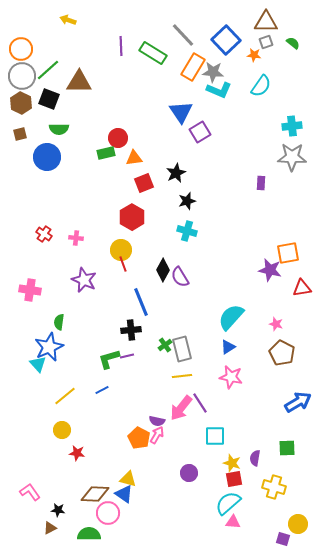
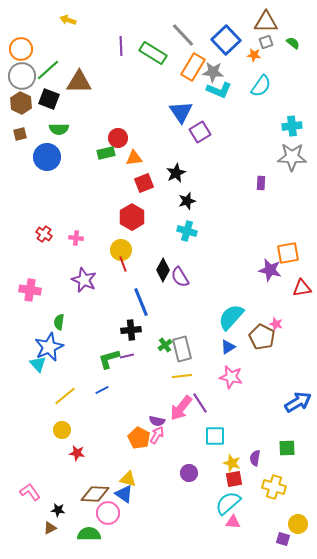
brown pentagon at (282, 353): moved 20 px left, 16 px up
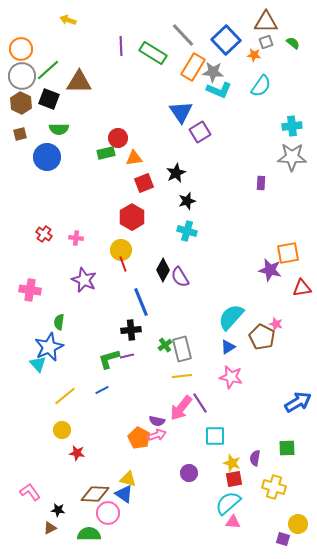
pink arrow at (157, 435): rotated 42 degrees clockwise
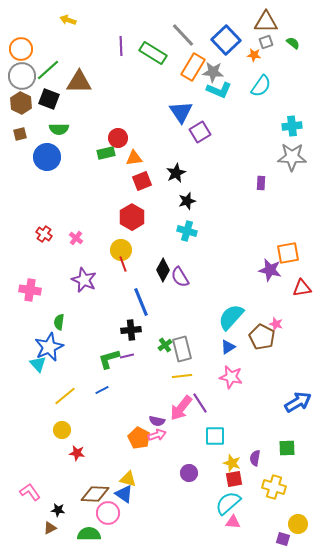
red square at (144, 183): moved 2 px left, 2 px up
pink cross at (76, 238): rotated 32 degrees clockwise
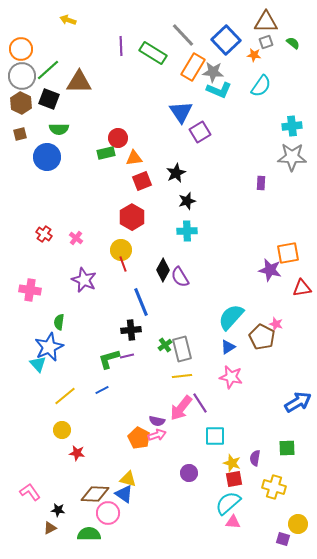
cyan cross at (187, 231): rotated 18 degrees counterclockwise
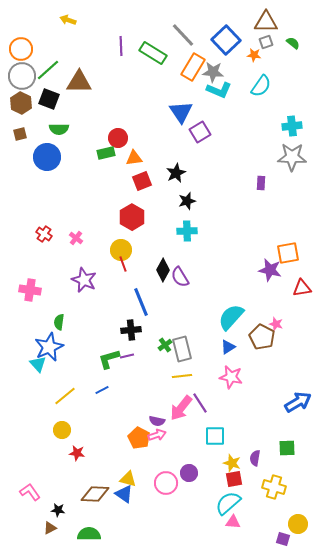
pink circle at (108, 513): moved 58 px right, 30 px up
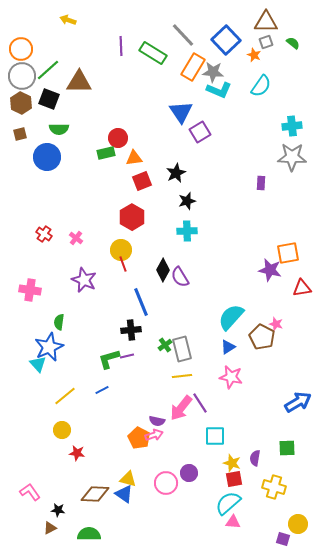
orange star at (254, 55): rotated 16 degrees clockwise
pink arrow at (157, 435): moved 3 px left
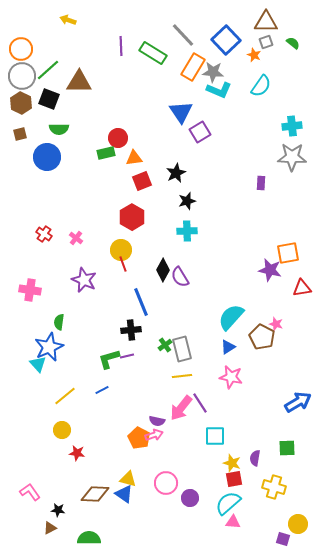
purple circle at (189, 473): moved 1 px right, 25 px down
green semicircle at (89, 534): moved 4 px down
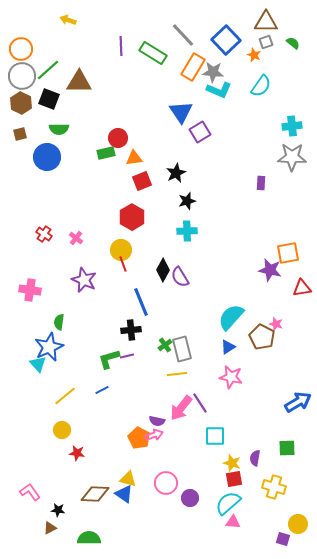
yellow line at (182, 376): moved 5 px left, 2 px up
